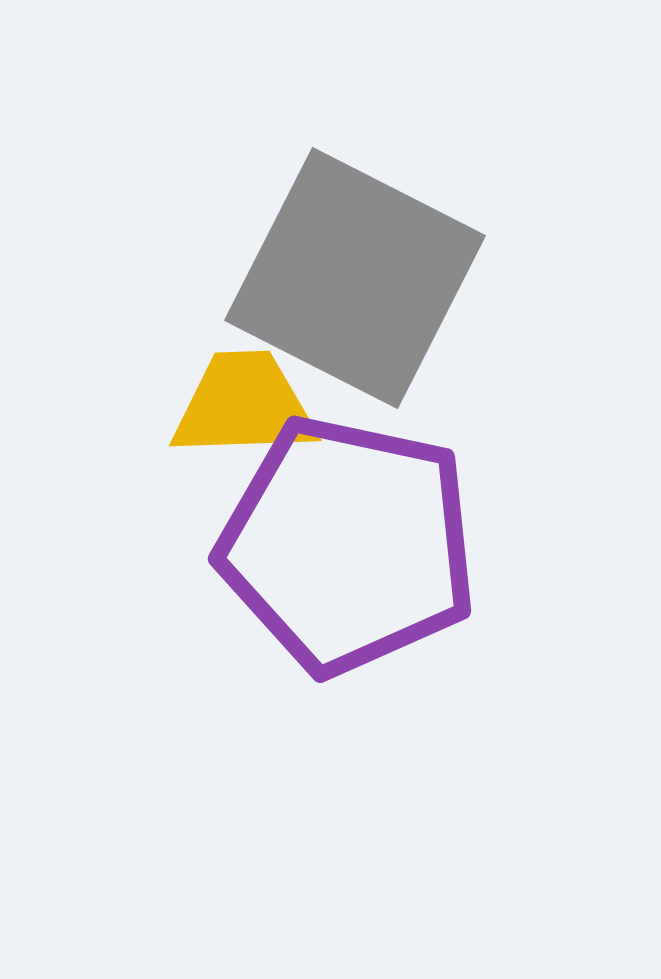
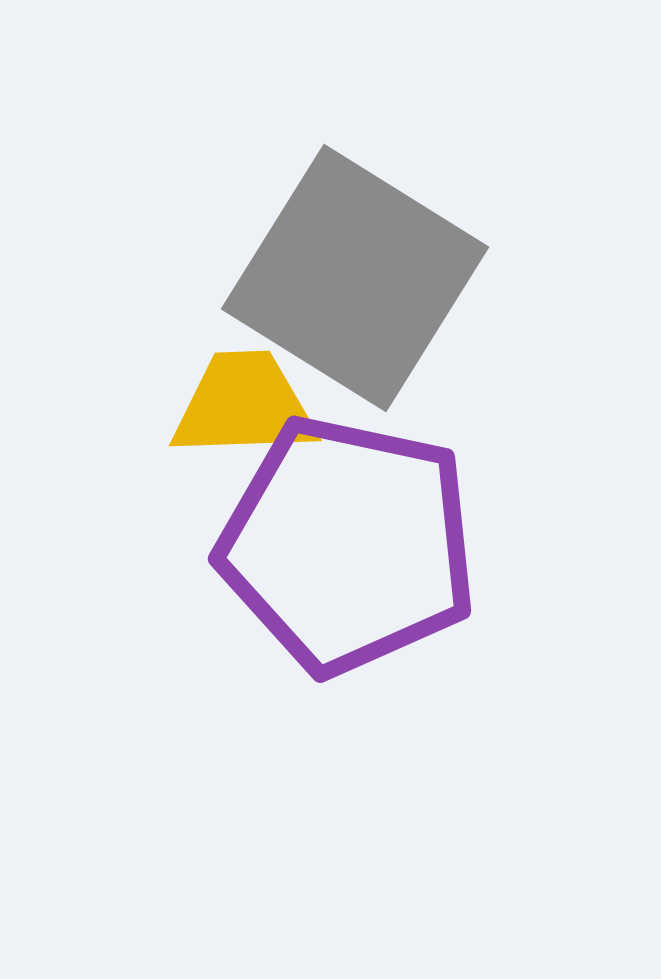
gray square: rotated 5 degrees clockwise
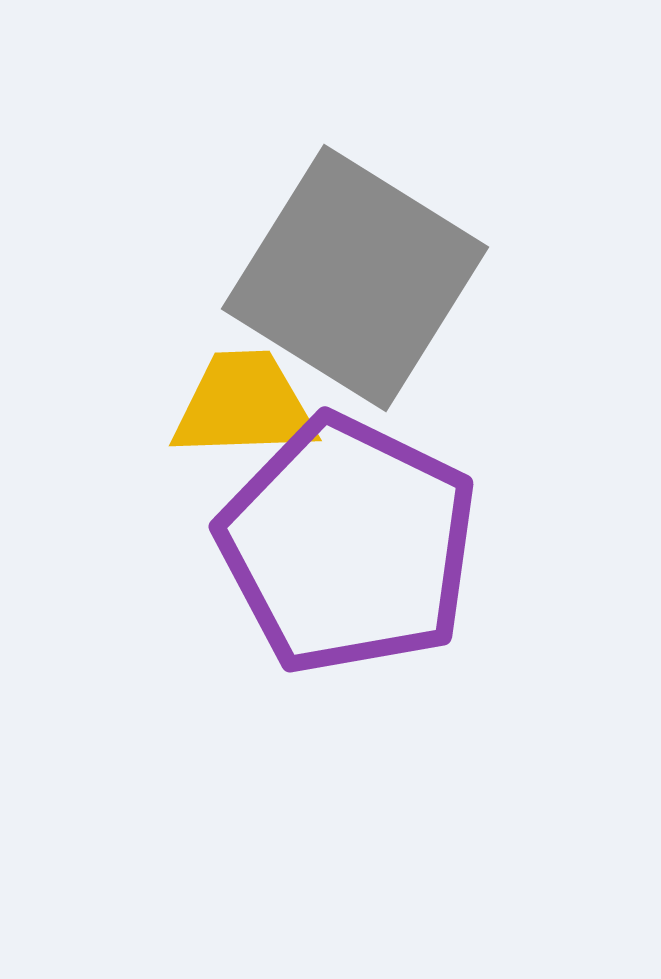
purple pentagon: rotated 14 degrees clockwise
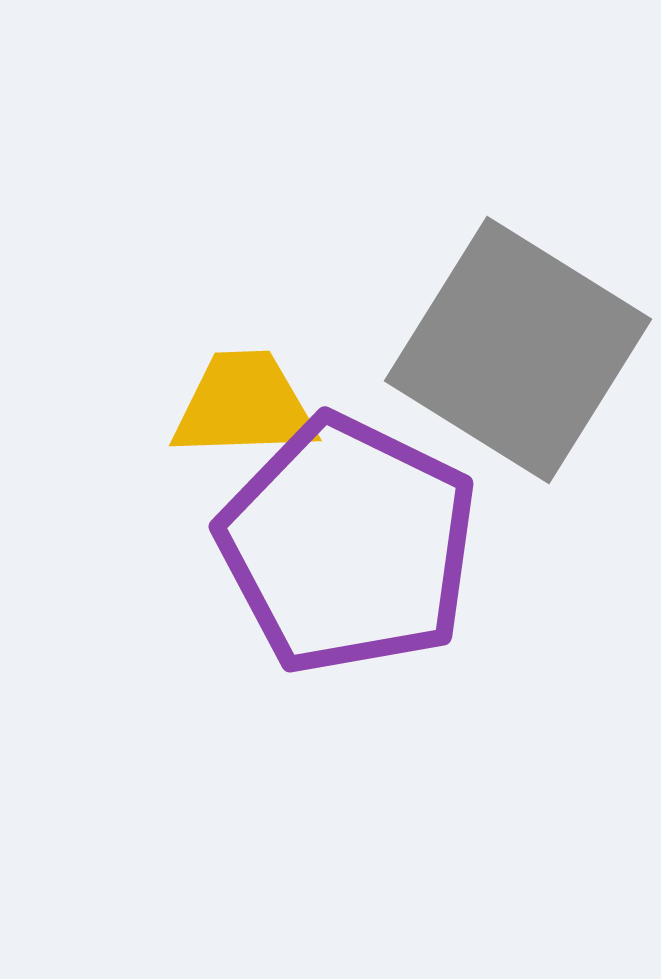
gray square: moved 163 px right, 72 px down
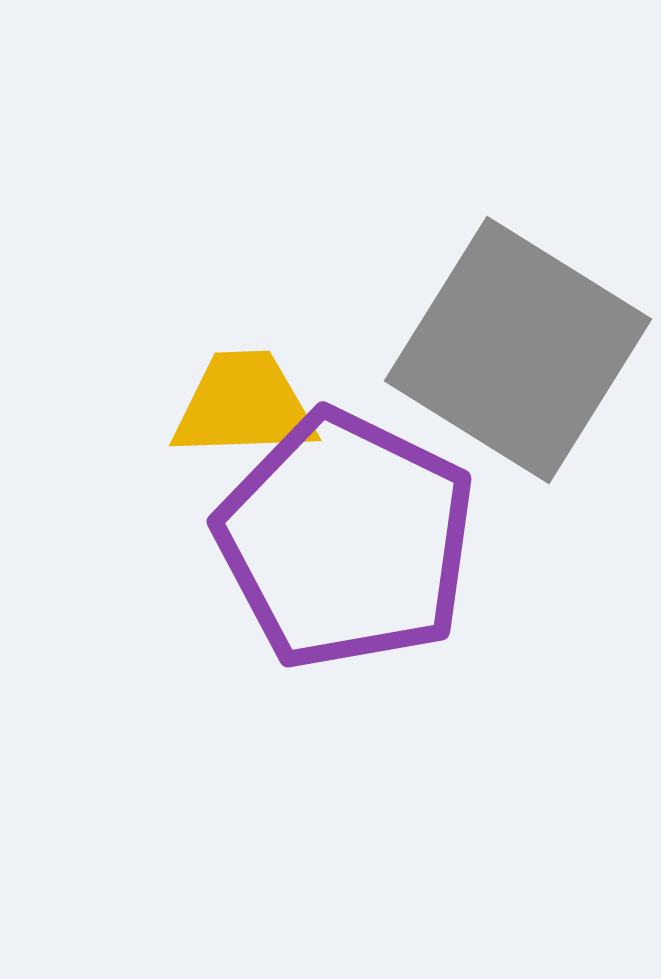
purple pentagon: moved 2 px left, 5 px up
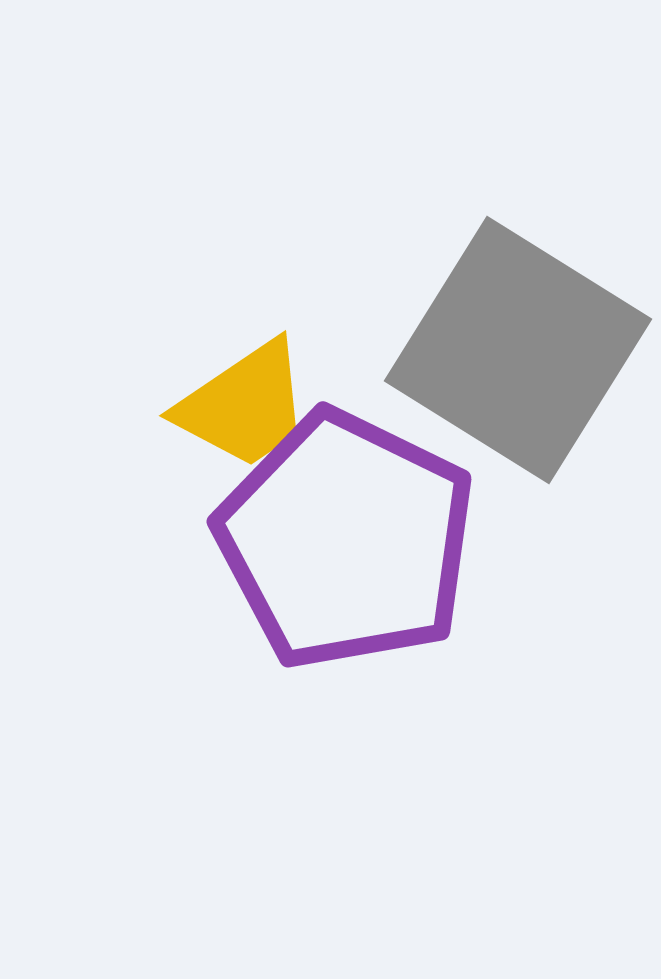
yellow trapezoid: rotated 148 degrees clockwise
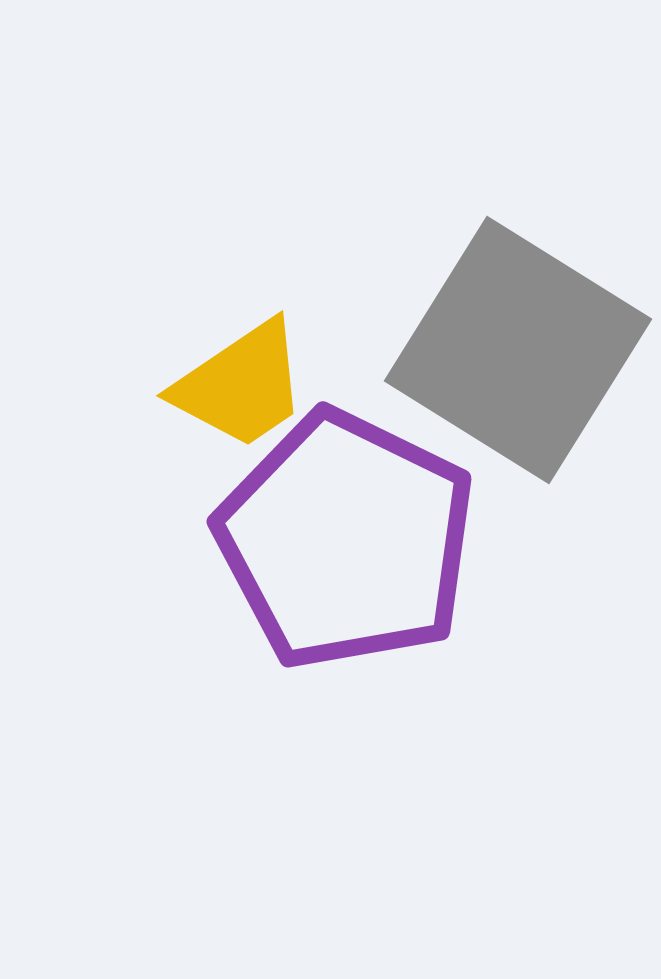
yellow trapezoid: moved 3 px left, 20 px up
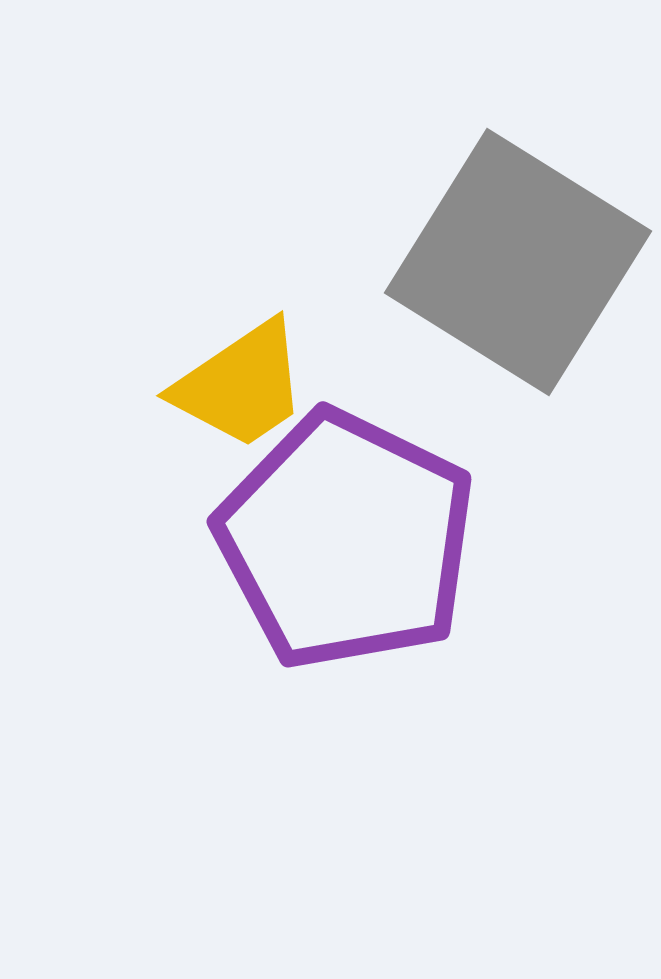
gray square: moved 88 px up
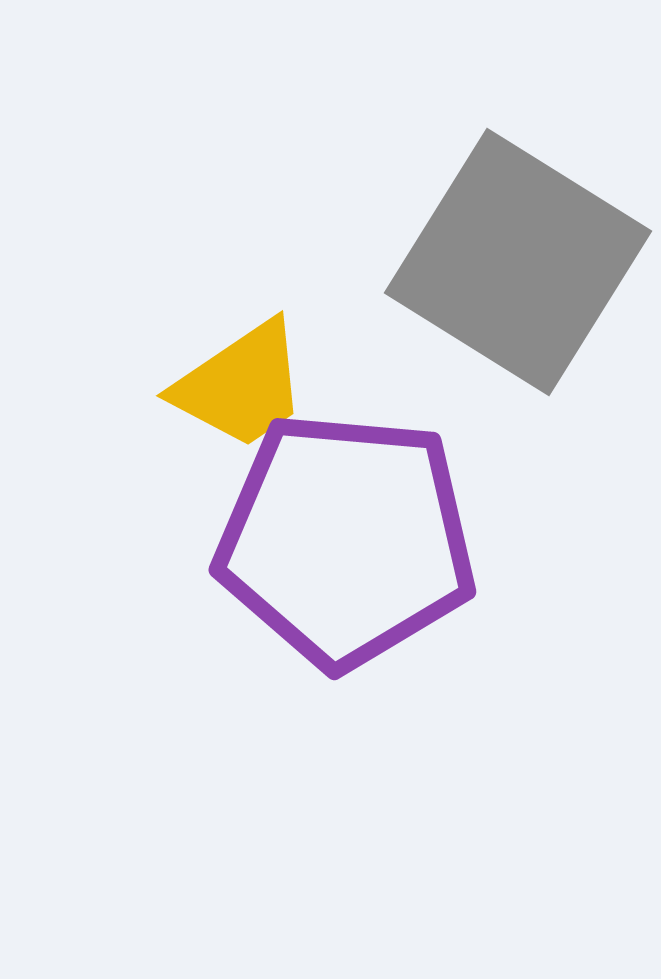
purple pentagon: rotated 21 degrees counterclockwise
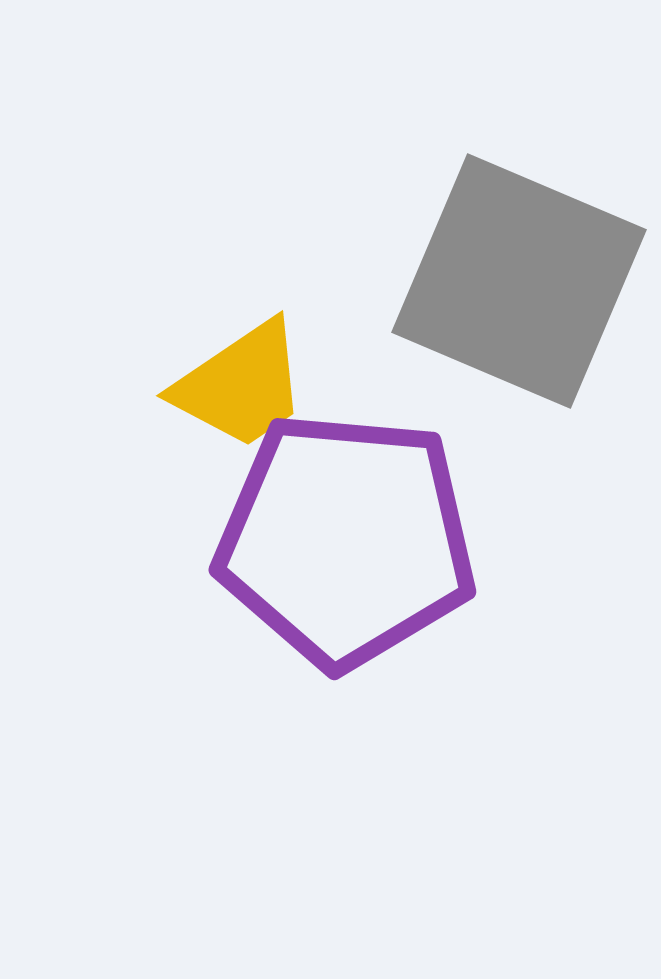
gray square: moved 1 px right, 19 px down; rotated 9 degrees counterclockwise
